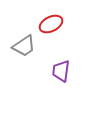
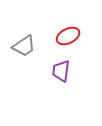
red ellipse: moved 17 px right, 12 px down
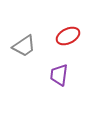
purple trapezoid: moved 2 px left, 4 px down
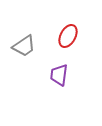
red ellipse: rotated 35 degrees counterclockwise
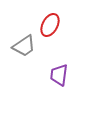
red ellipse: moved 18 px left, 11 px up
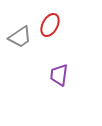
gray trapezoid: moved 4 px left, 9 px up
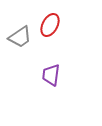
purple trapezoid: moved 8 px left
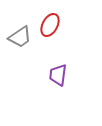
purple trapezoid: moved 7 px right
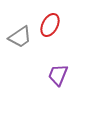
purple trapezoid: rotated 15 degrees clockwise
